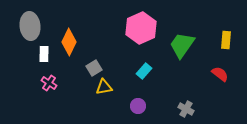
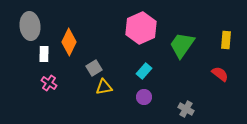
purple circle: moved 6 px right, 9 px up
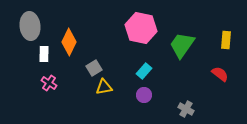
pink hexagon: rotated 24 degrees counterclockwise
purple circle: moved 2 px up
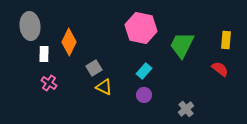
green trapezoid: rotated 8 degrees counterclockwise
red semicircle: moved 5 px up
yellow triangle: rotated 36 degrees clockwise
gray cross: rotated 21 degrees clockwise
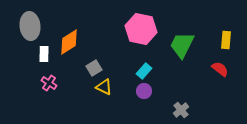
pink hexagon: moved 1 px down
orange diamond: rotated 32 degrees clockwise
purple circle: moved 4 px up
gray cross: moved 5 px left, 1 px down
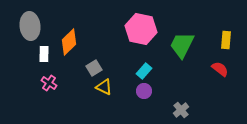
orange diamond: rotated 12 degrees counterclockwise
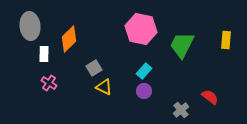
orange diamond: moved 3 px up
red semicircle: moved 10 px left, 28 px down
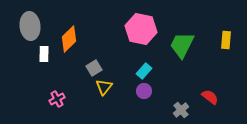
pink cross: moved 8 px right, 16 px down; rotated 28 degrees clockwise
yellow triangle: rotated 42 degrees clockwise
